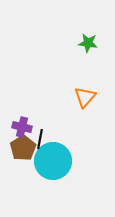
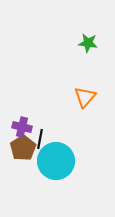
cyan circle: moved 3 px right
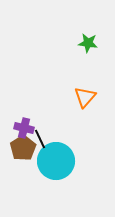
purple cross: moved 2 px right, 1 px down
black line: rotated 36 degrees counterclockwise
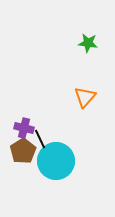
brown pentagon: moved 3 px down
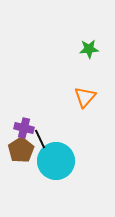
green star: moved 1 px right, 6 px down; rotated 12 degrees counterclockwise
brown pentagon: moved 2 px left, 1 px up
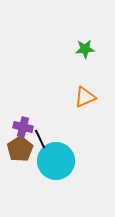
green star: moved 4 px left
orange triangle: rotated 25 degrees clockwise
purple cross: moved 1 px left, 1 px up
brown pentagon: moved 1 px left, 1 px up
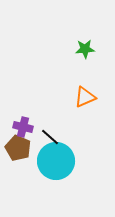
black line: moved 10 px right, 2 px up; rotated 24 degrees counterclockwise
brown pentagon: moved 2 px left, 1 px up; rotated 15 degrees counterclockwise
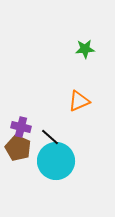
orange triangle: moved 6 px left, 4 px down
purple cross: moved 2 px left
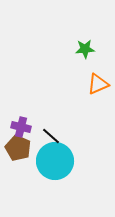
orange triangle: moved 19 px right, 17 px up
black line: moved 1 px right, 1 px up
cyan circle: moved 1 px left
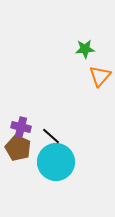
orange triangle: moved 2 px right, 8 px up; rotated 25 degrees counterclockwise
cyan circle: moved 1 px right, 1 px down
